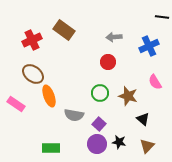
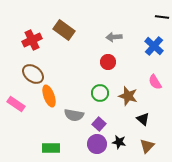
blue cross: moved 5 px right; rotated 24 degrees counterclockwise
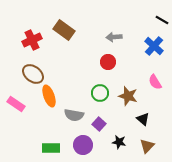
black line: moved 3 px down; rotated 24 degrees clockwise
purple circle: moved 14 px left, 1 px down
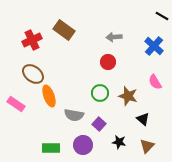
black line: moved 4 px up
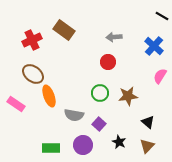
pink semicircle: moved 5 px right, 6 px up; rotated 63 degrees clockwise
brown star: rotated 24 degrees counterclockwise
black triangle: moved 5 px right, 3 px down
black star: rotated 16 degrees clockwise
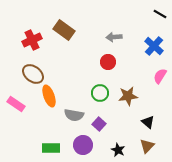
black line: moved 2 px left, 2 px up
black star: moved 1 px left, 8 px down
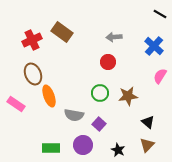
brown rectangle: moved 2 px left, 2 px down
brown ellipse: rotated 30 degrees clockwise
brown triangle: moved 1 px up
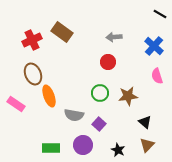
pink semicircle: moved 3 px left; rotated 49 degrees counterclockwise
black triangle: moved 3 px left
